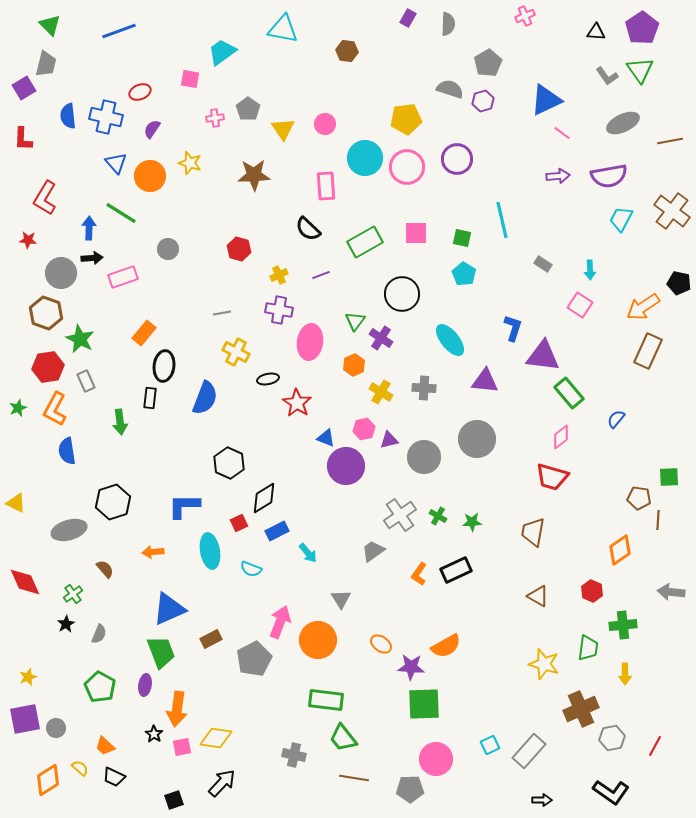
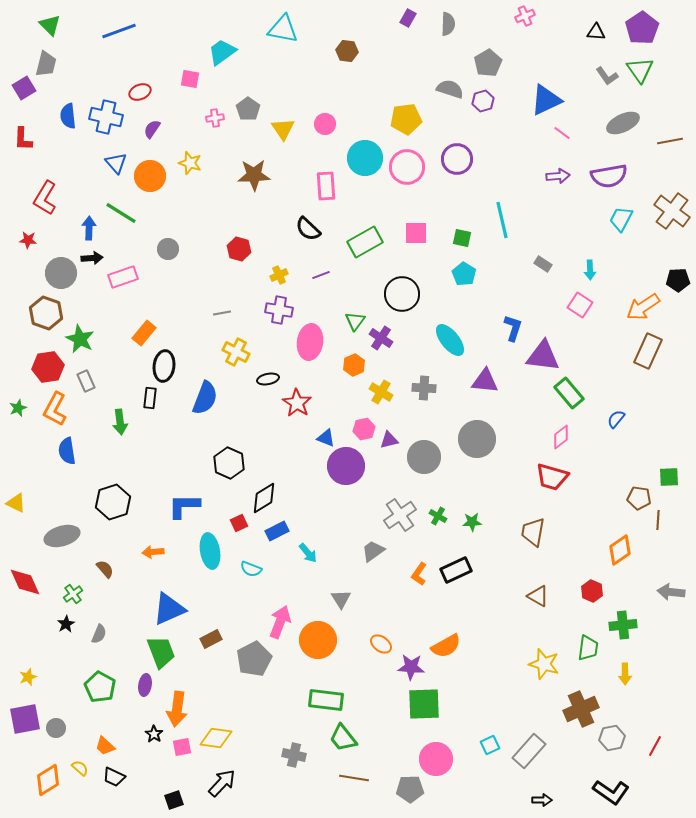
black pentagon at (679, 283): moved 1 px left, 3 px up; rotated 15 degrees counterclockwise
gray ellipse at (69, 530): moved 7 px left, 6 px down
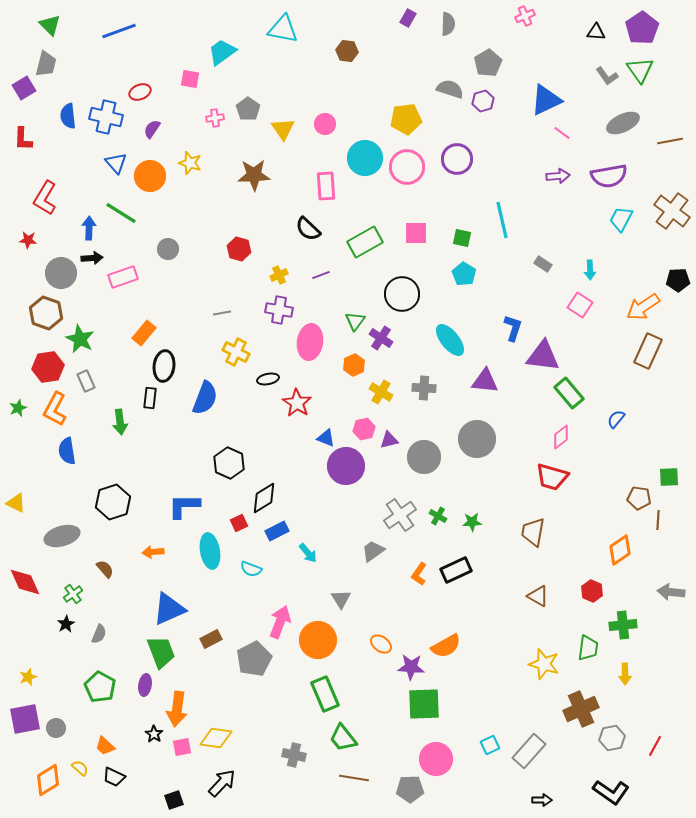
green rectangle at (326, 700): moved 1 px left, 6 px up; rotated 60 degrees clockwise
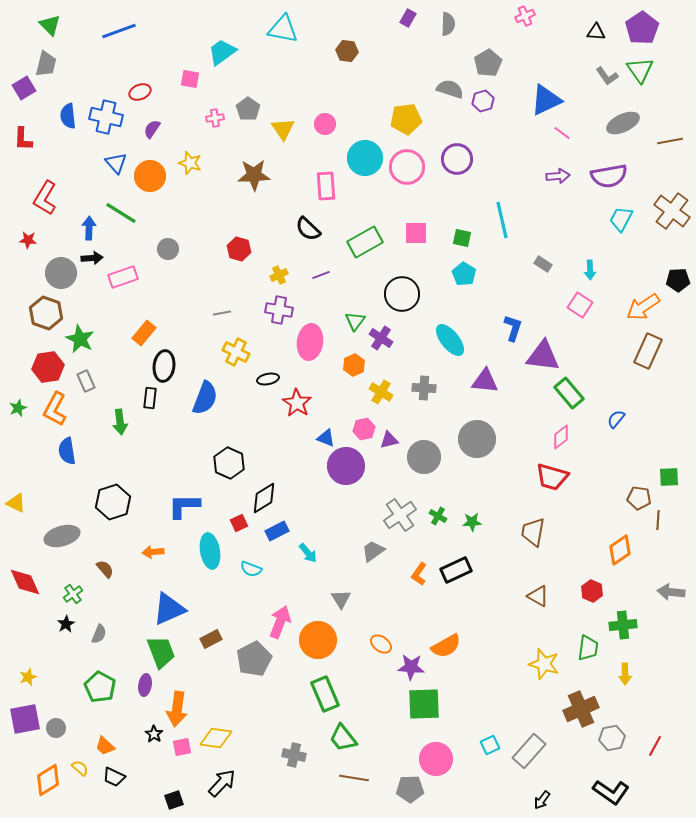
black arrow at (542, 800): rotated 126 degrees clockwise
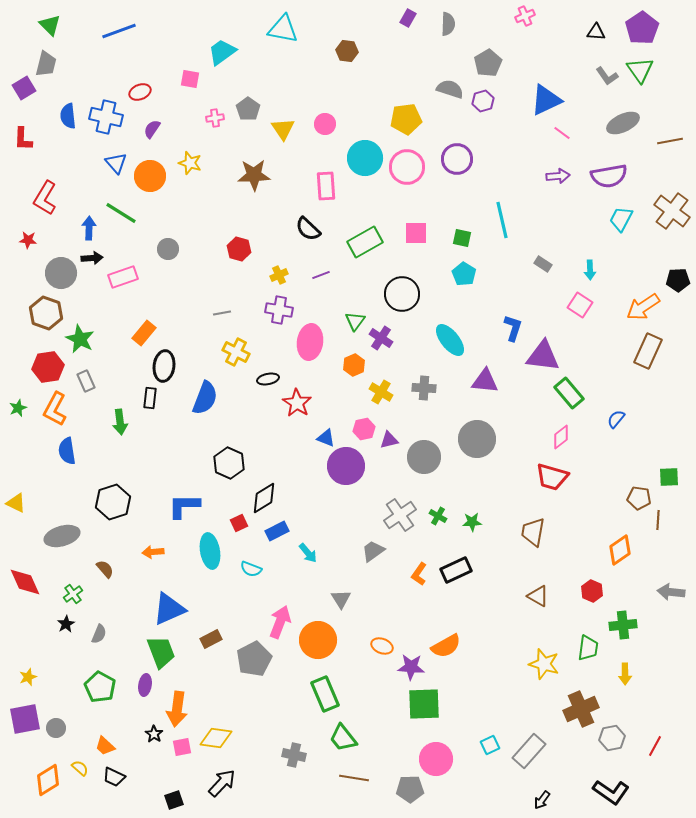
orange ellipse at (381, 644): moved 1 px right, 2 px down; rotated 15 degrees counterclockwise
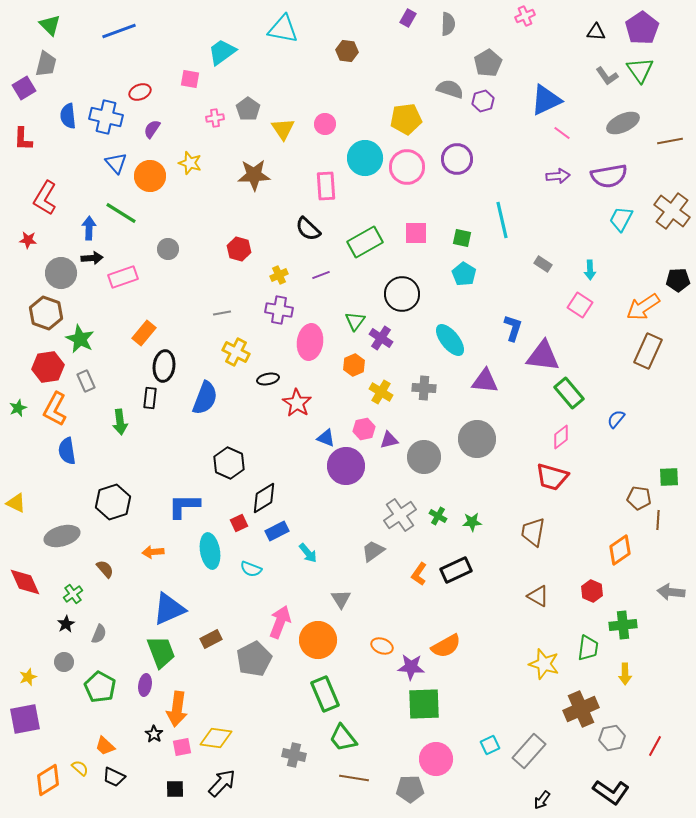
gray circle at (56, 728): moved 8 px right, 66 px up
black square at (174, 800): moved 1 px right, 11 px up; rotated 18 degrees clockwise
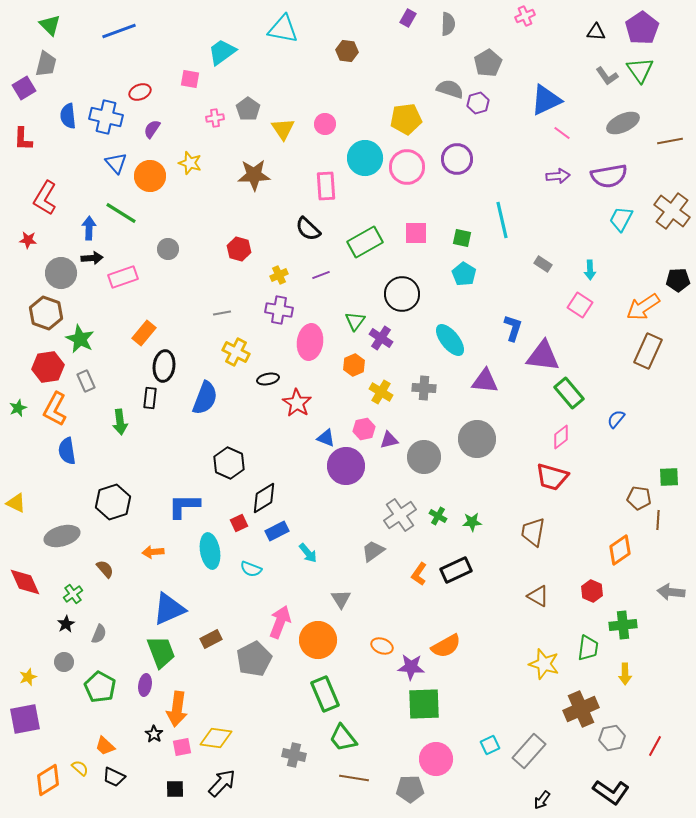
purple hexagon at (483, 101): moved 5 px left, 2 px down
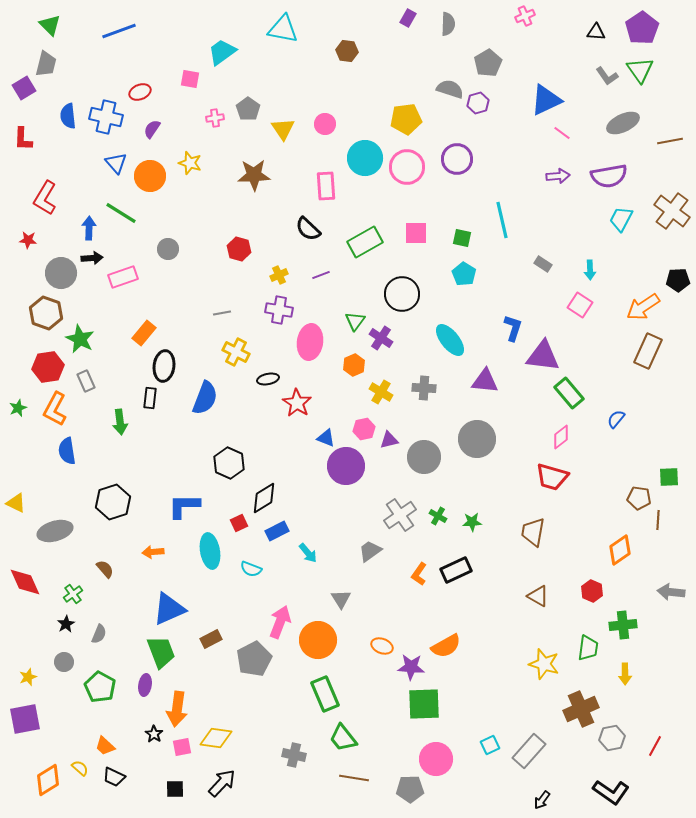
gray ellipse at (62, 536): moved 7 px left, 5 px up
gray trapezoid at (373, 551): moved 3 px left
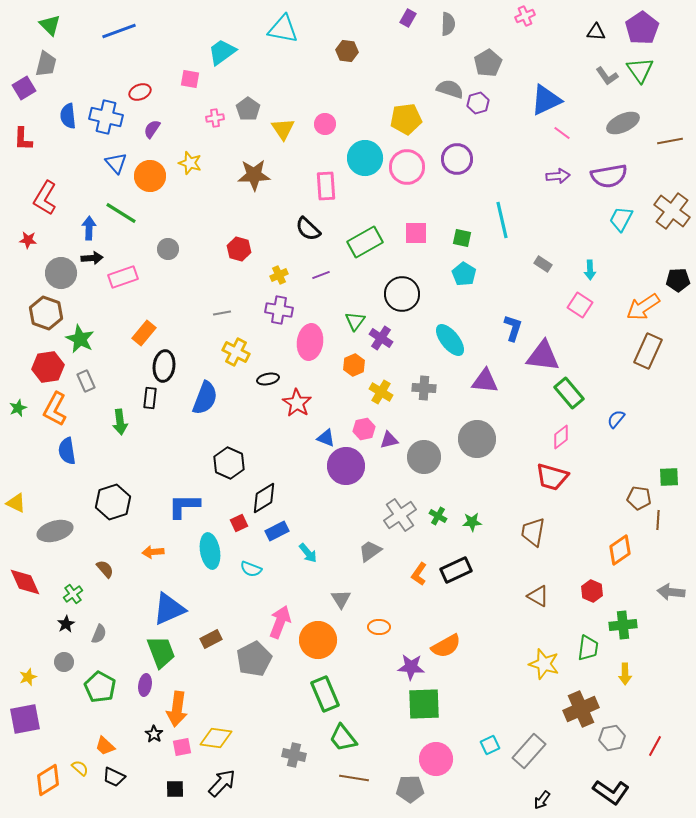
orange ellipse at (382, 646): moved 3 px left, 19 px up; rotated 20 degrees counterclockwise
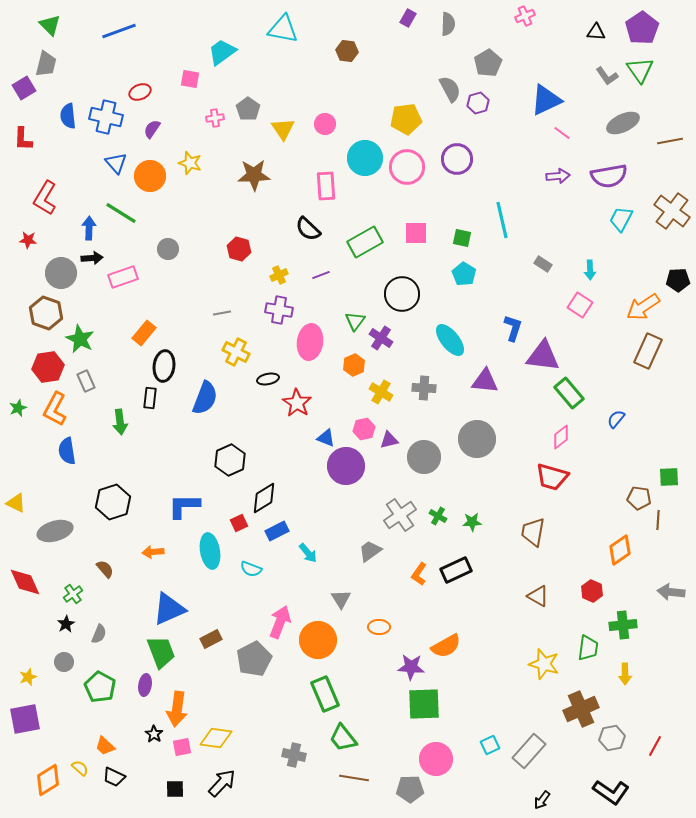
gray semicircle at (450, 89): rotated 44 degrees clockwise
black hexagon at (229, 463): moved 1 px right, 3 px up; rotated 12 degrees clockwise
